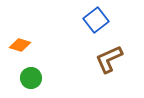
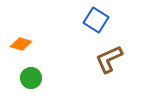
blue square: rotated 20 degrees counterclockwise
orange diamond: moved 1 px right, 1 px up
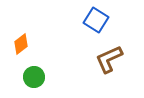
orange diamond: rotated 55 degrees counterclockwise
green circle: moved 3 px right, 1 px up
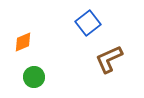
blue square: moved 8 px left, 3 px down; rotated 20 degrees clockwise
orange diamond: moved 2 px right, 2 px up; rotated 15 degrees clockwise
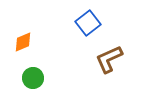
green circle: moved 1 px left, 1 px down
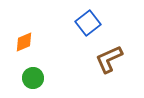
orange diamond: moved 1 px right
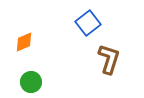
brown L-shape: rotated 132 degrees clockwise
green circle: moved 2 px left, 4 px down
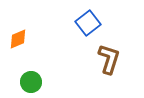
orange diamond: moved 6 px left, 3 px up
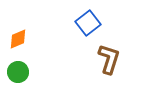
green circle: moved 13 px left, 10 px up
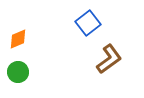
brown L-shape: rotated 36 degrees clockwise
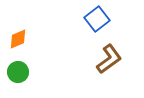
blue square: moved 9 px right, 4 px up
